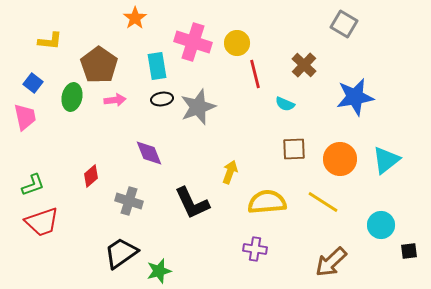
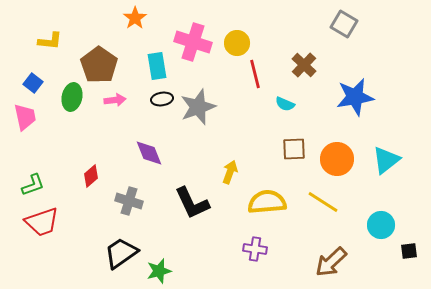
orange circle: moved 3 px left
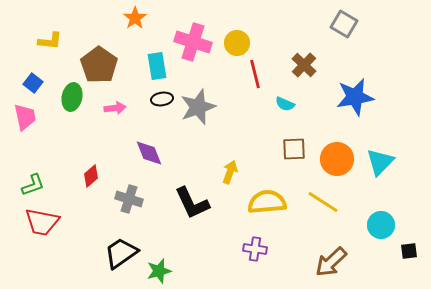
pink arrow: moved 8 px down
cyan triangle: moved 6 px left, 2 px down; rotated 8 degrees counterclockwise
gray cross: moved 2 px up
red trapezoid: rotated 30 degrees clockwise
